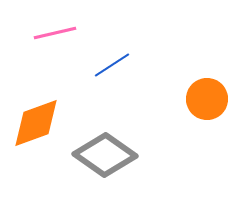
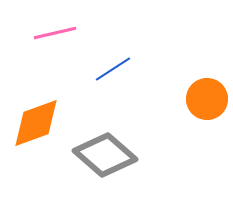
blue line: moved 1 px right, 4 px down
gray diamond: rotated 6 degrees clockwise
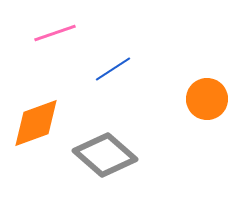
pink line: rotated 6 degrees counterclockwise
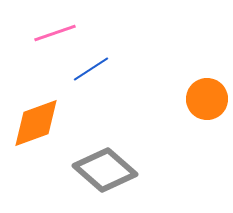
blue line: moved 22 px left
gray diamond: moved 15 px down
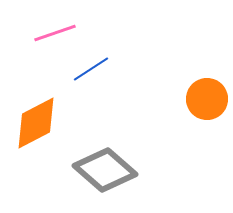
orange diamond: rotated 8 degrees counterclockwise
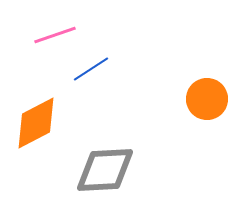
pink line: moved 2 px down
gray diamond: rotated 44 degrees counterclockwise
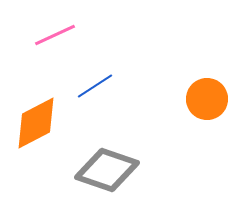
pink line: rotated 6 degrees counterclockwise
blue line: moved 4 px right, 17 px down
gray diamond: moved 2 px right; rotated 22 degrees clockwise
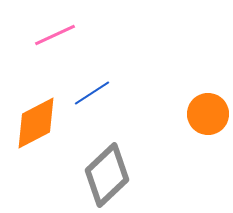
blue line: moved 3 px left, 7 px down
orange circle: moved 1 px right, 15 px down
gray diamond: moved 5 px down; rotated 62 degrees counterclockwise
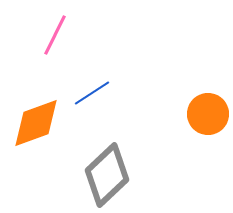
pink line: rotated 39 degrees counterclockwise
orange diamond: rotated 8 degrees clockwise
